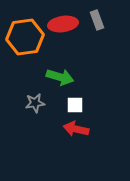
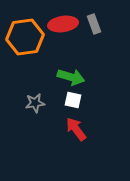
gray rectangle: moved 3 px left, 4 px down
green arrow: moved 11 px right
white square: moved 2 px left, 5 px up; rotated 12 degrees clockwise
red arrow: rotated 40 degrees clockwise
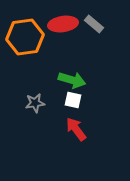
gray rectangle: rotated 30 degrees counterclockwise
green arrow: moved 1 px right, 3 px down
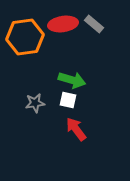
white square: moved 5 px left
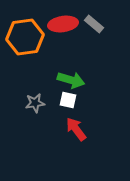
green arrow: moved 1 px left
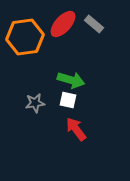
red ellipse: rotated 40 degrees counterclockwise
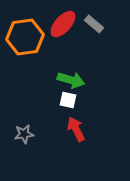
gray star: moved 11 px left, 31 px down
red arrow: rotated 10 degrees clockwise
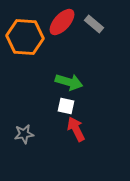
red ellipse: moved 1 px left, 2 px up
orange hexagon: rotated 12 degrees clockwise
green arrow: moved 2 px left, 2 px down
white square: moved 2 px left, 6 px down
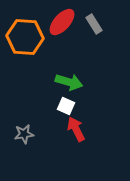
gray rectangle: rotated 18 degrees clockwise
white square: rotated 12 degrees clockwise
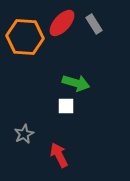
red ellipse: moved 1 px down
green arrow: moved 7 px right, 1 px down
white square: rotated 24 degrees counterclockwise
red arrow: moved 17 px left, 26 px down
gray star: rotated 18 degrees counterclockwise
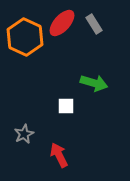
orange hexagon: rotated 21 degrees clockwise
green arrow: moved 18 px right
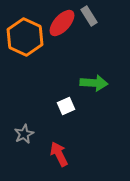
gray rectangle: moved 5 px left, 8 px up
green arrow: rotated 12 degrees counterclockwise
white square: rotated 24 degrees counterclockwise
red arrow: moved 1 px up
